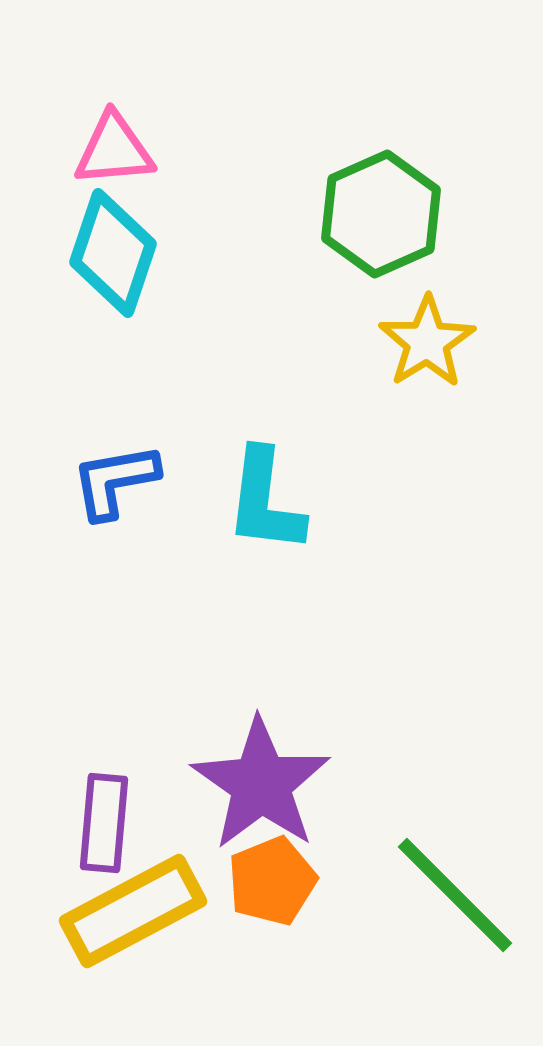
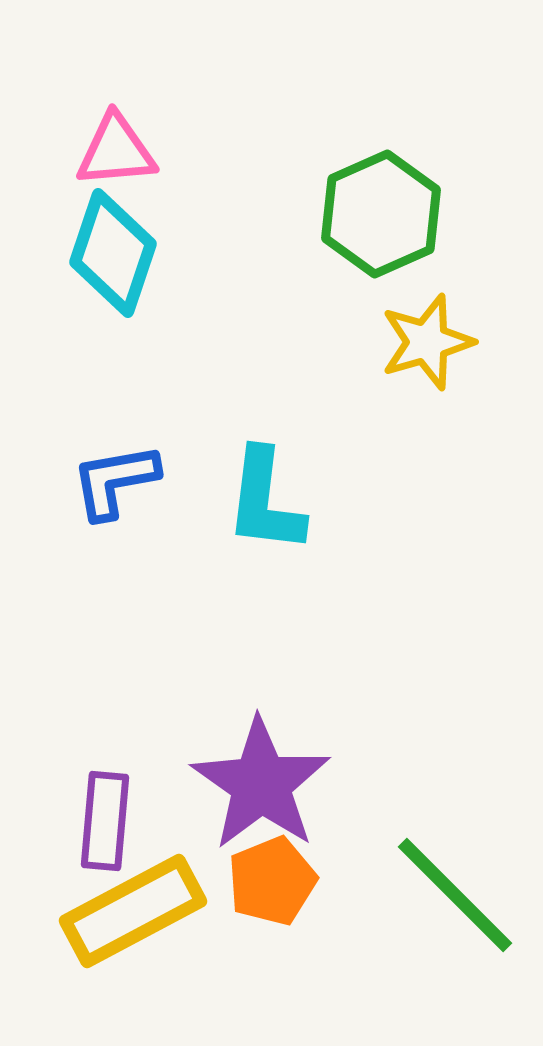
pink triangle: moved 2 px right, 1 px down
yellow star: rotated 16 degrees clockwise
purple rectangle: moved 1 px right, 2 px up
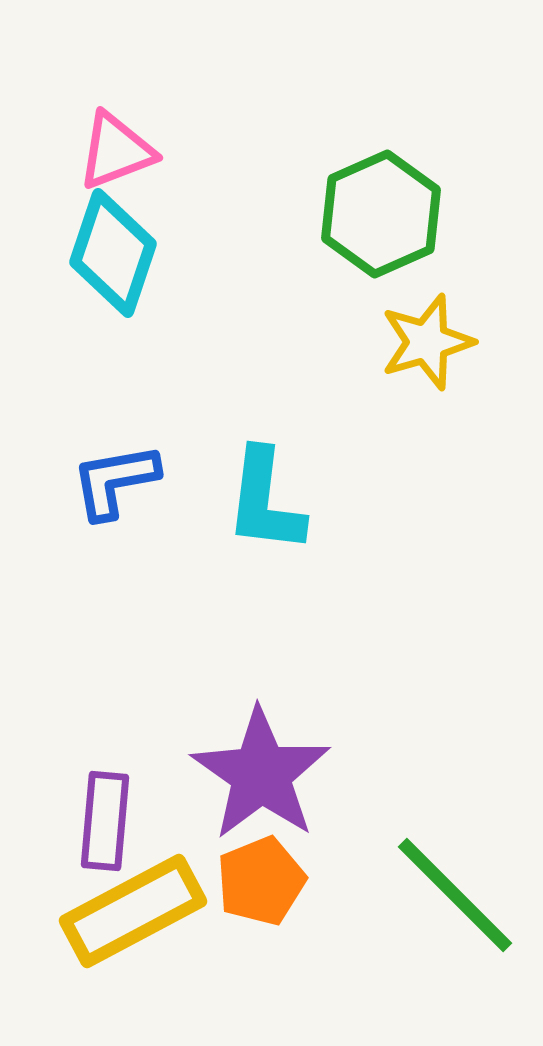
pink triangle: rotated 16 degrees counterclockwise
purple star: moved 10 px up
orange pentagon: moved 11 px left
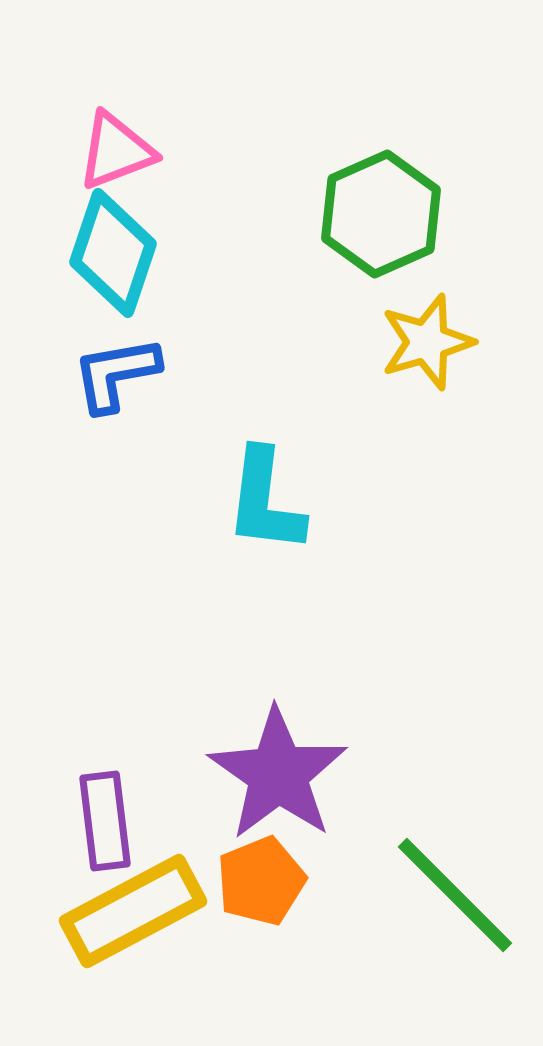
blue L-shape: moved 1 px right, 107 px up
purple star: moved 17 px right
purple rectangle: rotated 12 degrees counterclockwise
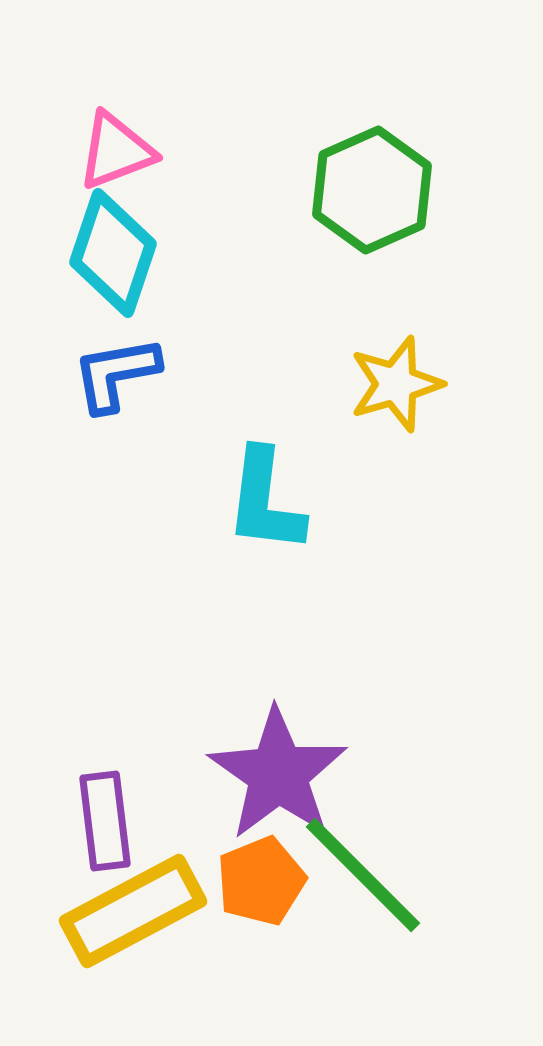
green hexagon: moved 9 px left, 24 px up
yellow star: moved 31 px left, 42 px down
green line: moved 92 px left, 20 px up
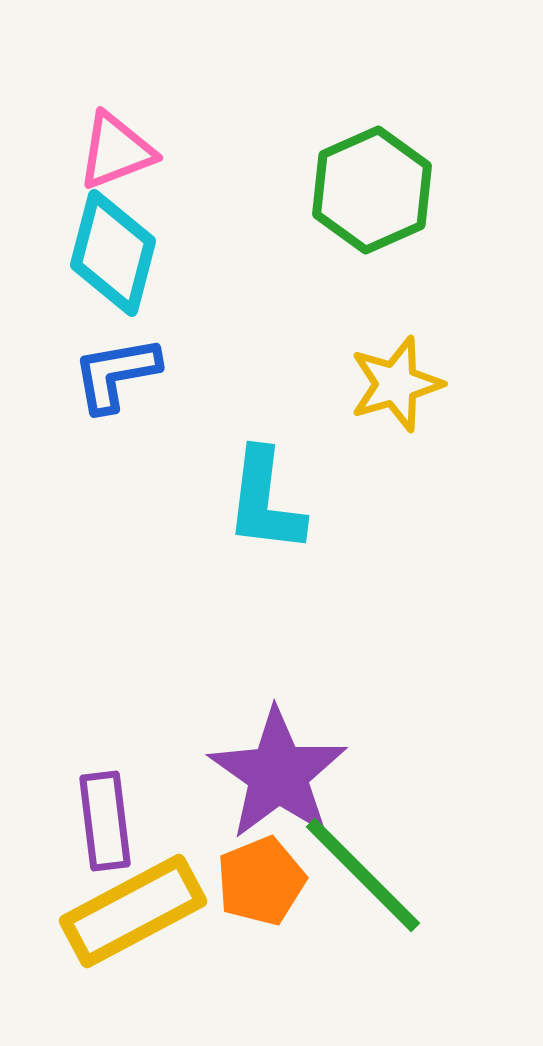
cyan diamond: rotated 4 degrees counterclockwise
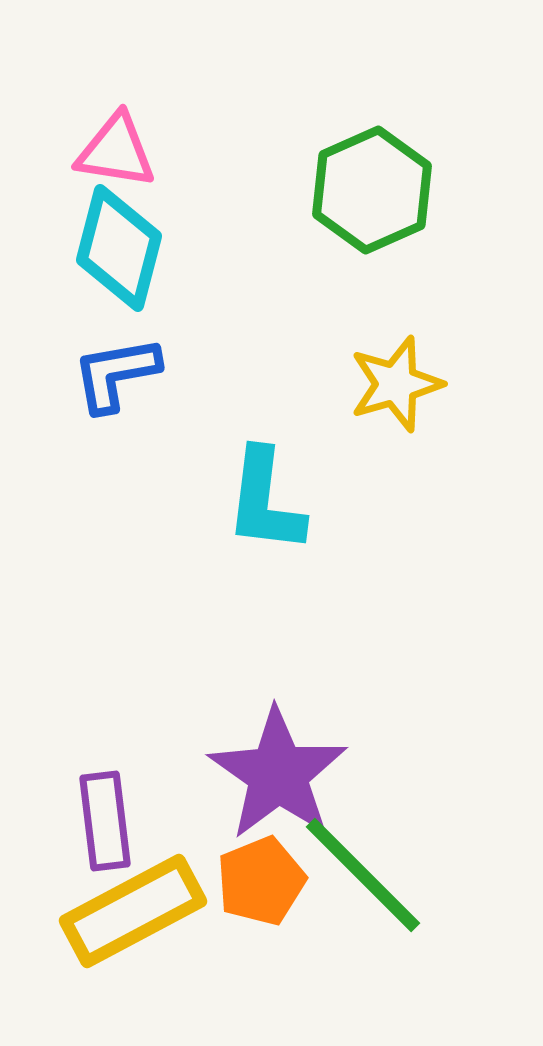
pink triangle: rotated 30 degrees clockwise
cyan diamond: moved 6 px right, 5 px up
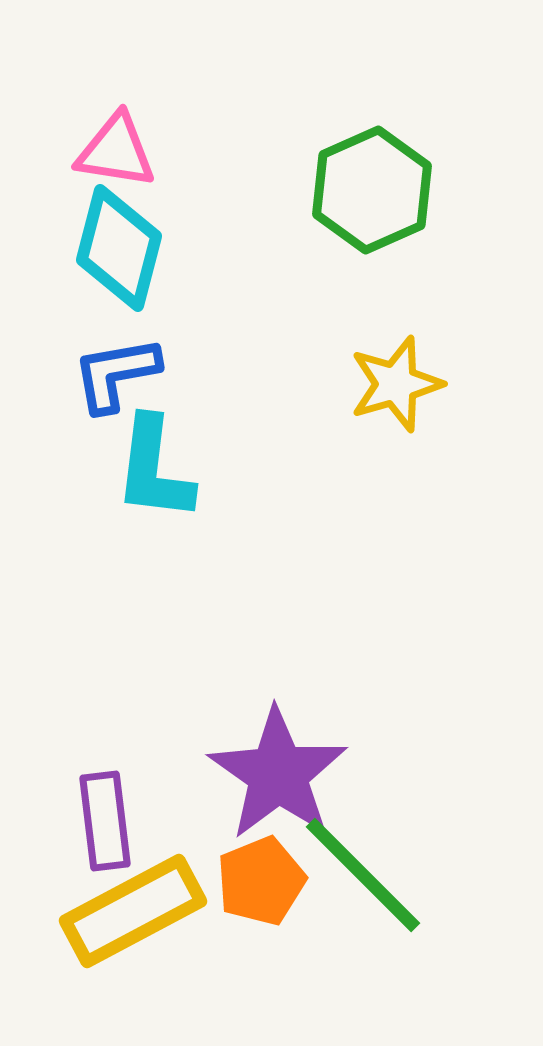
cyan L-shape: moved 111 px left, 32 px up
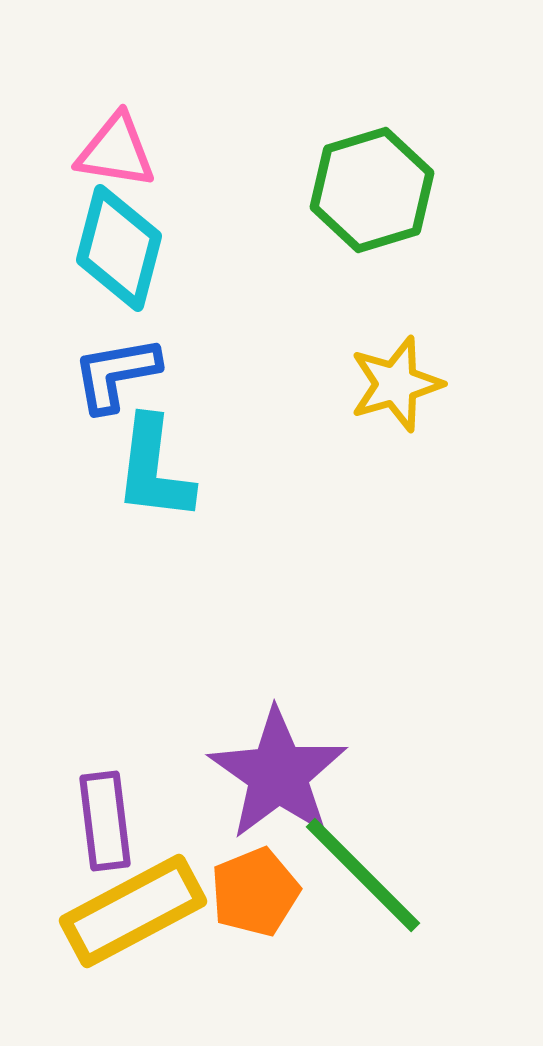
green hexagon: rotated 7 degrees clockwise
orange pentagon: moved 6 px left, 11 px down
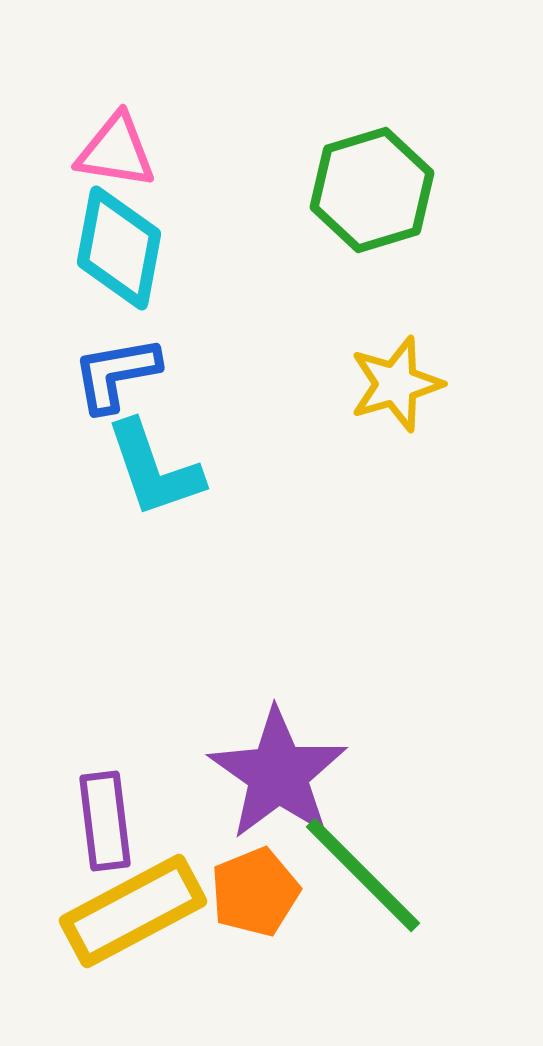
cyan diamond: rotated 4 degrees counterclockwise
cyan L-shape: rotated 26 degrees counterclockwise
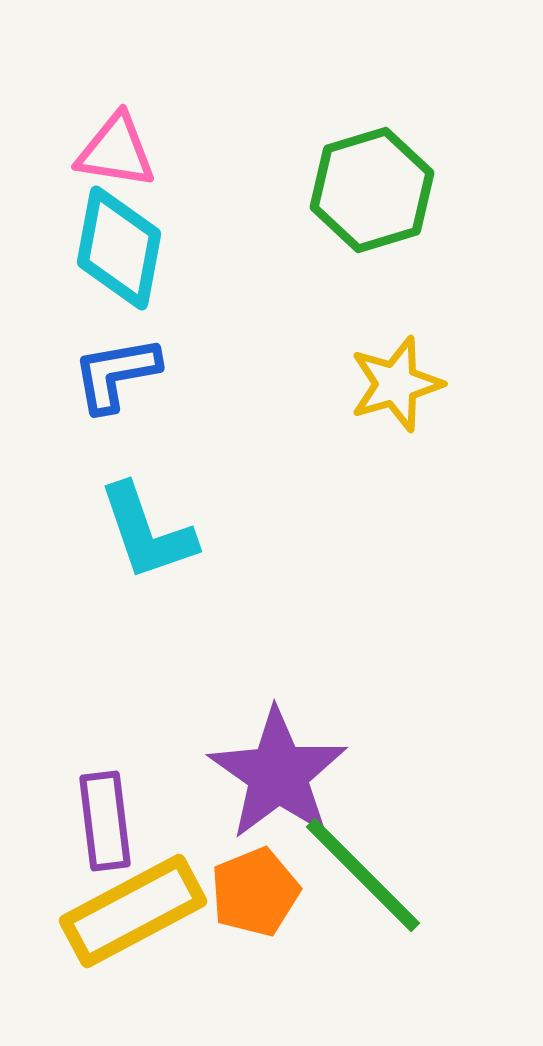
cyan L-shape: moved 7 px left, 63 px down
